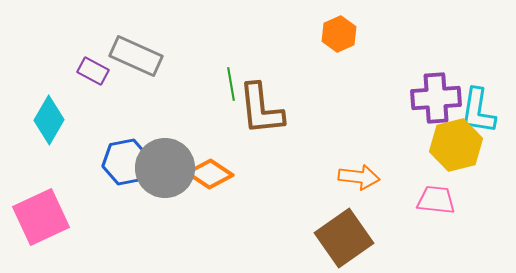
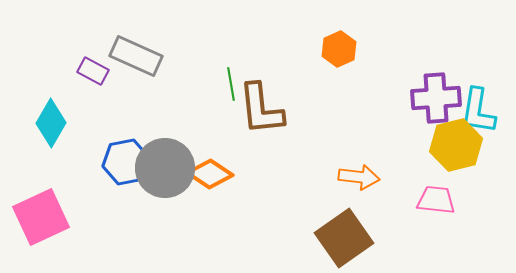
orange hexagon: moved 15 px down
cyan diamond: moved 2 px right, 3 px down
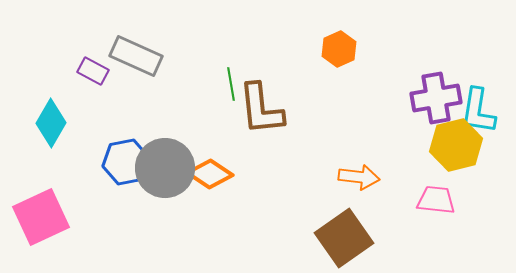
purple cross: rotated 6 degrees counterclockwise
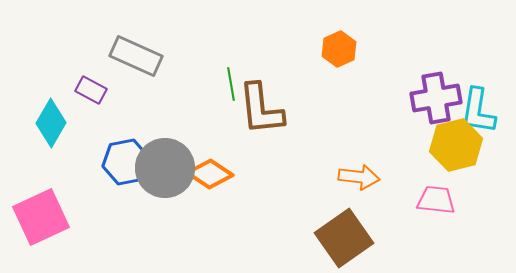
purple rectangle: moved 2 px left, 19 px down
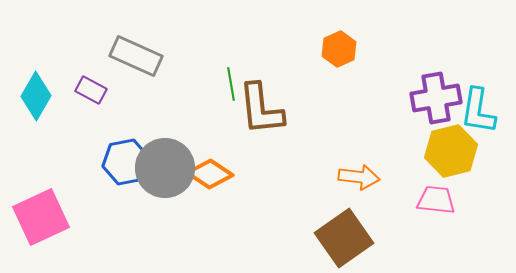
cyan diamond: moved 15 px left, 27 px up
yellow hexagon: moved 5 px left, 6 px down
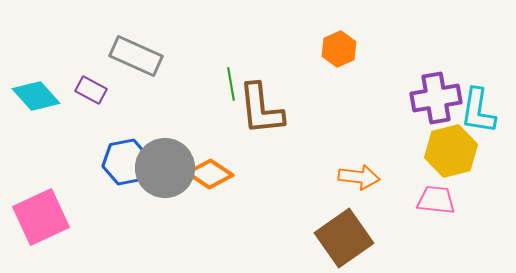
cyan diamond: rotated 72 degrees counterclockwise
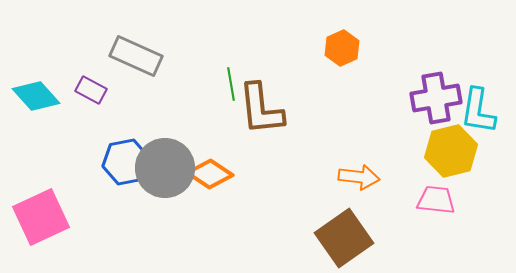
orange hexagon: moved 3 px right, 1 px up
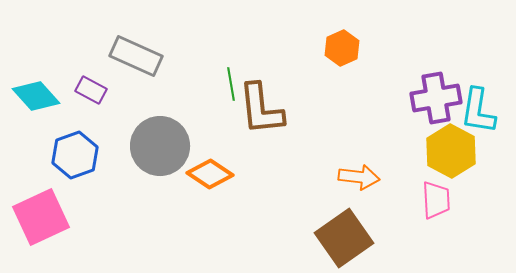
yellow hexagon: rotated 18 degrees counterclockwise
blue hexagon: moved 51 px left, 7 px up; rotated 9 degrees counterclockwise
gray circle: moved 5 px left, 22 px up
pink trapezoid: rotated 81 degrees clockwise
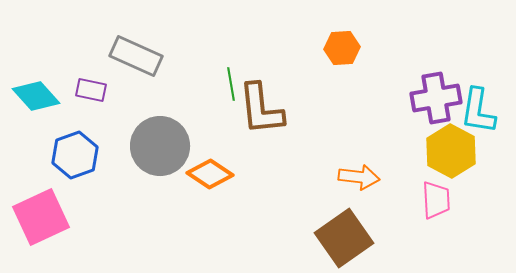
orange hexagon: rotated 20 degrees clockwise
purple rectangle: rotated 16 degrees counterclockwise
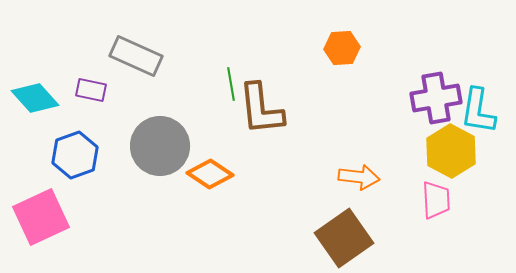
cyan diamond: moved 1 px left, 2 px down
